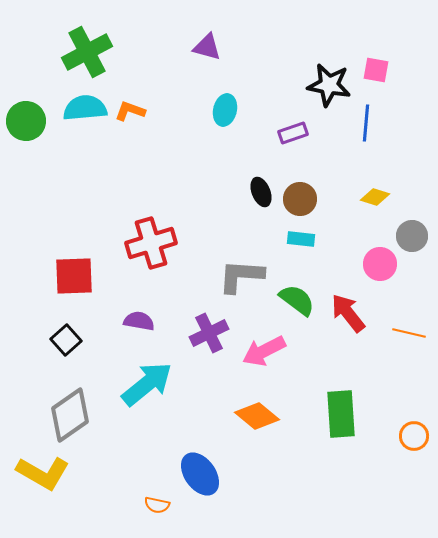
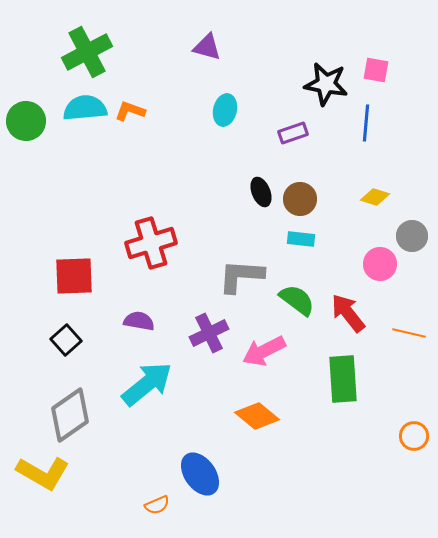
black star: moved 3 px left, 1 px up
green rectangle: moved 2 px right, 35 px up
orange semicircle: rotated 35 degrees counterclockwise
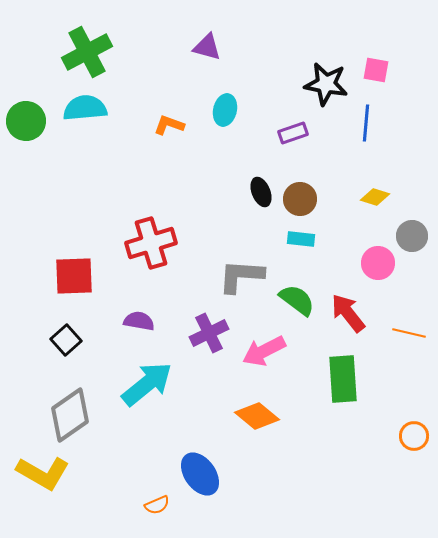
orange L-shape: moved 39 px right, 14 px down
pink circle: moved 2 px left, 1 px up
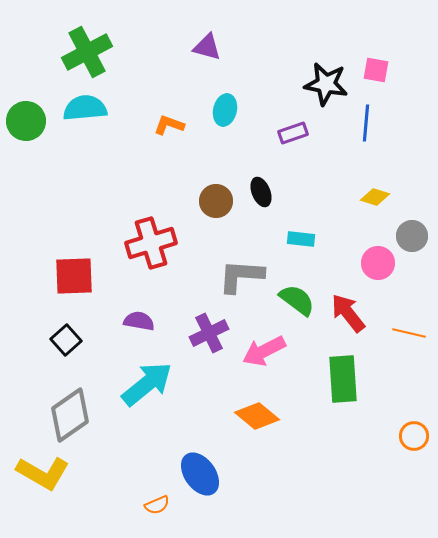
brown circle: moved 84 px left, 2 px down
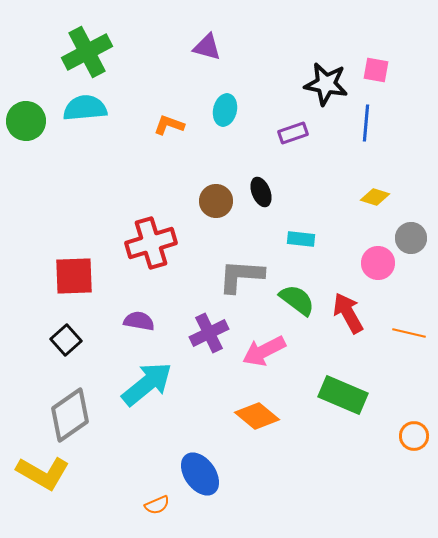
gray circle: moved 1 px left, 2 px down
red arrow: rotated 9 degrees clockwise
green rectangle: moved 16 px down; rotated 63 degrees counterclockwise
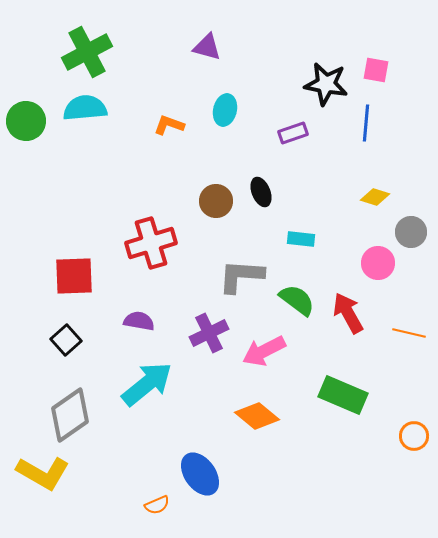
gray circle: moved 6 px up
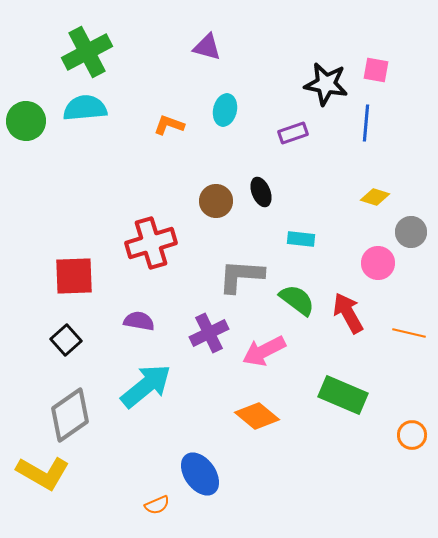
cyan arrow: moved 1 px left, 2 px down
orange circle: moved 2 px left, 1 px up
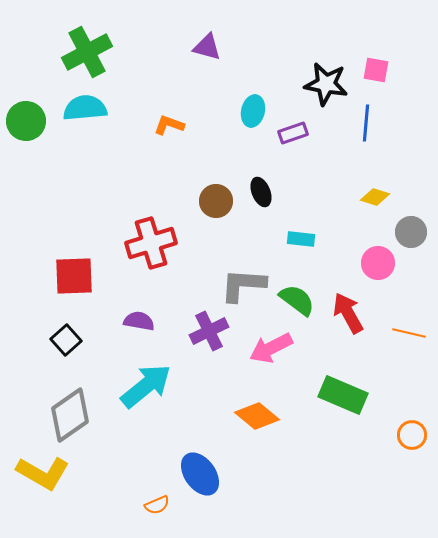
cyan ellipse: moved 28 px right, 1 px down
gray L-shape: moved 2 px right, 9 px down
purple cross: moved 2 px up
pink arrow: moved 7 px right, 3 px up
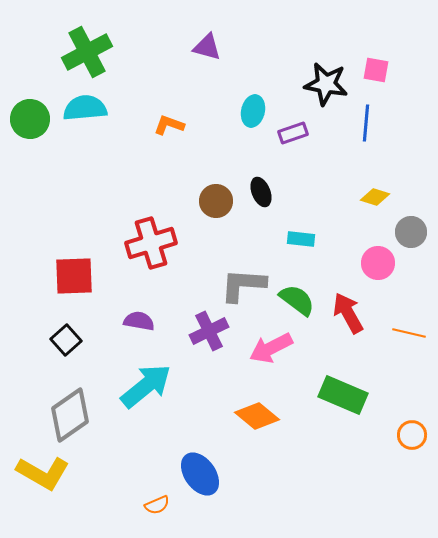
green circle: moved 4 px right, 2 px up
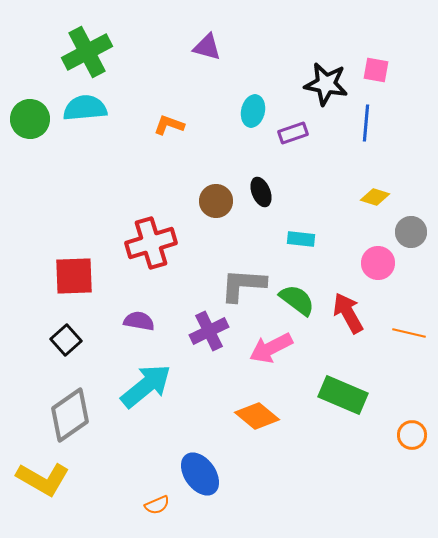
yellow L-shape: moved 6 px down
